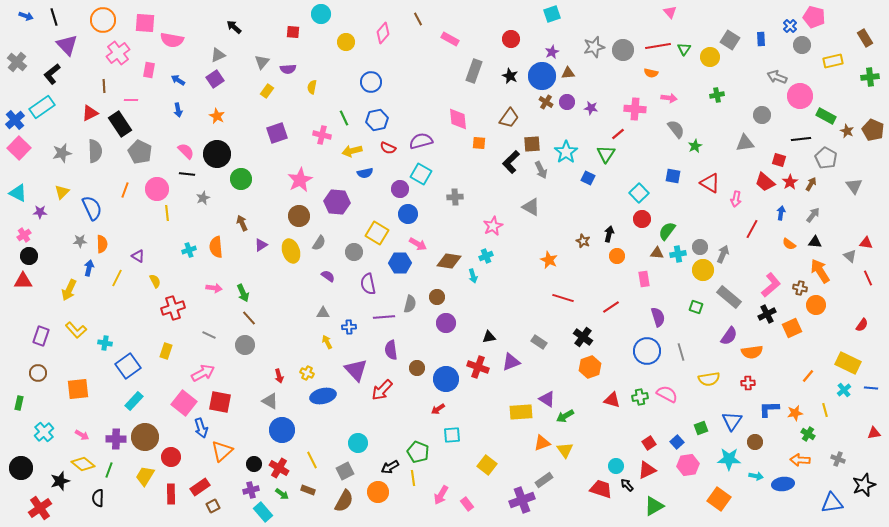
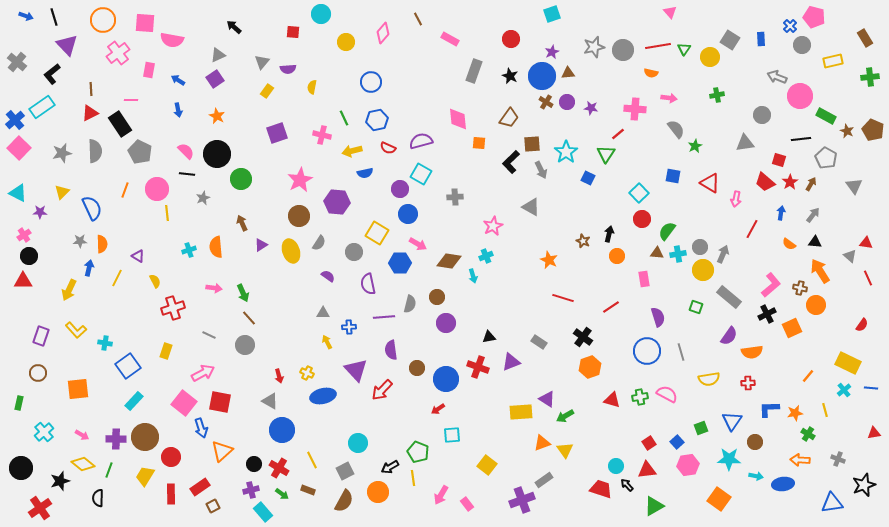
brown line at (104, 86): moved 13 px left, 3 px down
red triangle at (647, 470): rotated 18 degrees clockwise
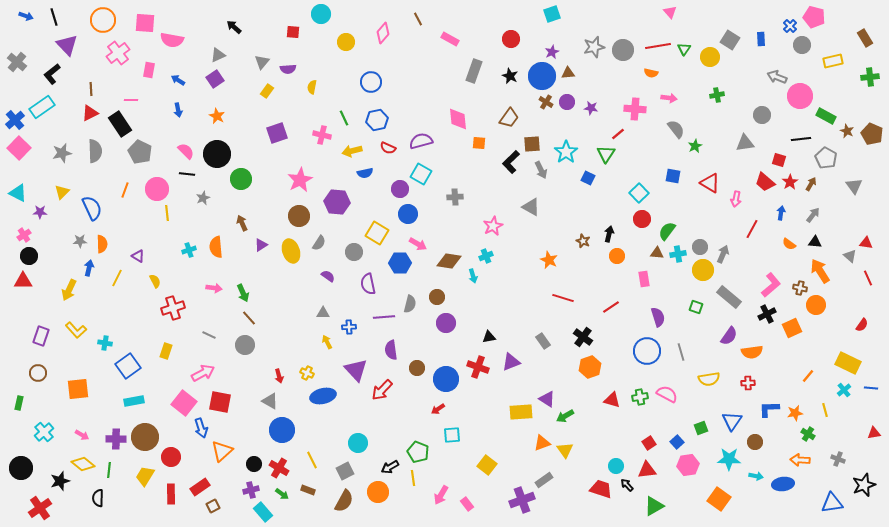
brown pentagon at (873, 130): moved 1 px left, 4 px down
gray rectangle at (539, 342): moved 4 px right, 1 px up; rotated 21 degrees clockwise
cyan rectangle at (134, 401): rotated 36 degrees clockwise
green line at (109, 470): rotated 14 degrees counterclockwise
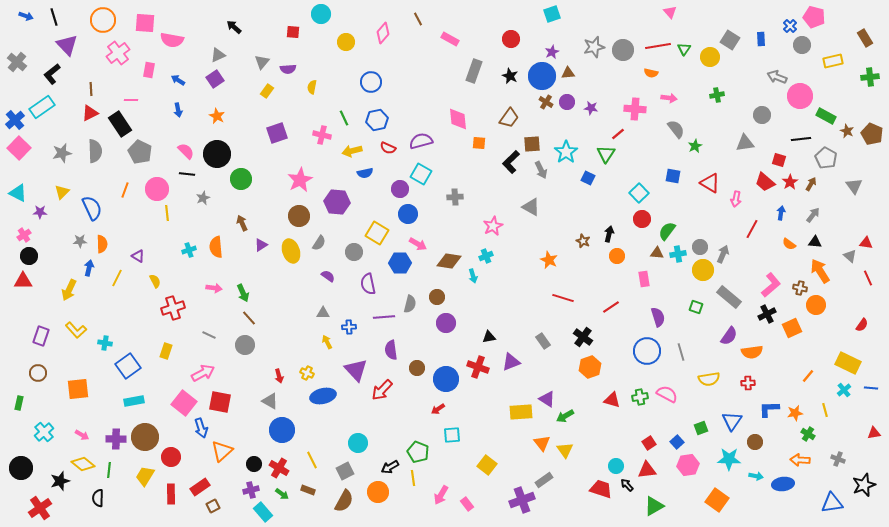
orange triangle at (542, 443): rotated 48 degrees counterclockwise
orange square at (719, 499): moved 2 px left, 1 px down
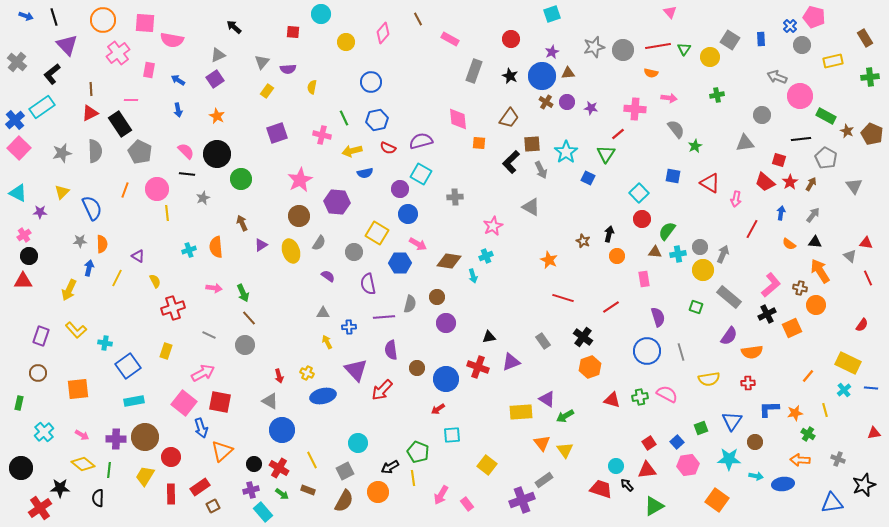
brown triangle at (657, 253): moved 2 px left, 1 px up
black star at (60, 481): moved 7 px down; rotated 18 degrees clockwise
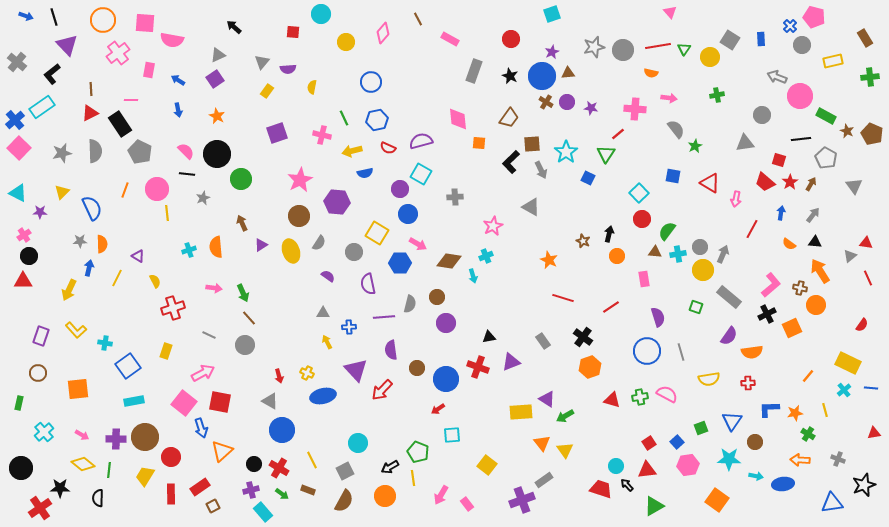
gray triangle at (850, 256): rotated 40 degrees clockwise
orange circle at (378, 492): moved 7 px right, 4 px down
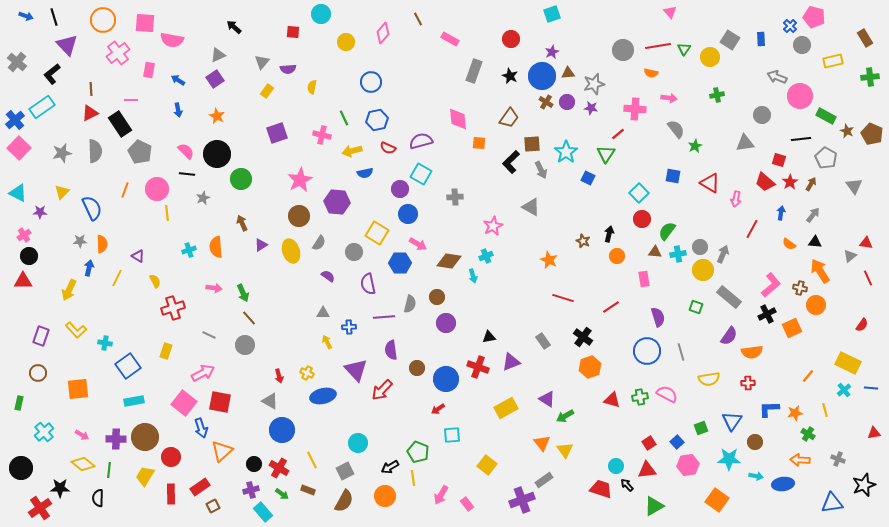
gray star at (594, 47): moved 37 px down
yellow rectangle at (521, 412): moved 15 px left, 4 px up; rotated 25 degrees counterclockwise
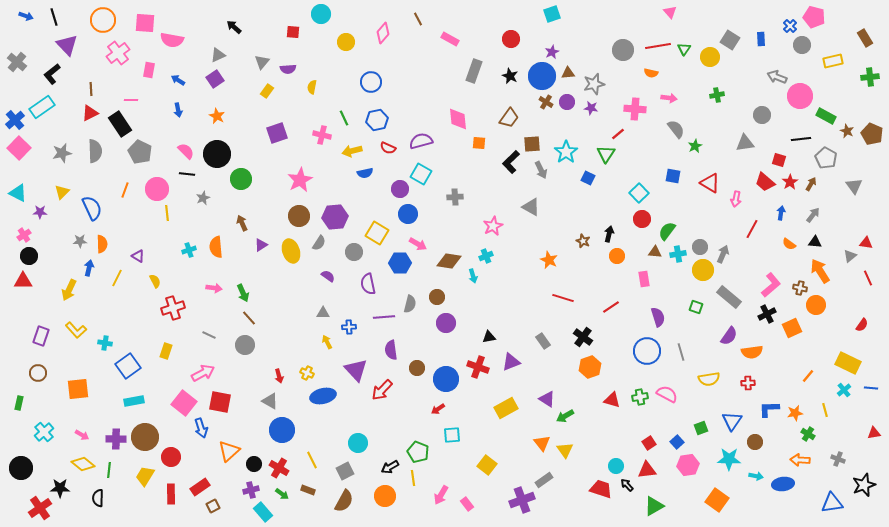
purple hexagon at (337, 202): moved 2 px left, 15 px down; rotated 10 degrees counterclockwise
orange triangle at (222, 451): moved 7 px right
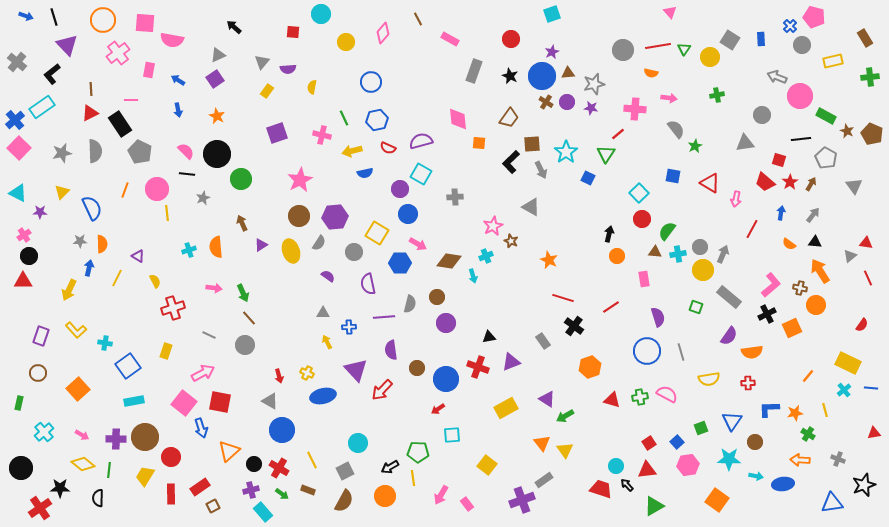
brown star at (583, 241): moved 72 px left
black cross at (583, 337): moved 9 px left, 11 px up
orange square at (78, 389): rotated 35 degrees counterclockwise
green pentagon at (418, 452): rotated 20 degrees counterclockwise
